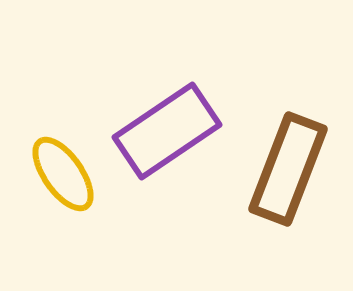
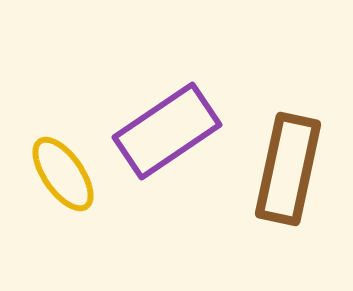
brown rectangle: rotated 9 degrees counterclockwise
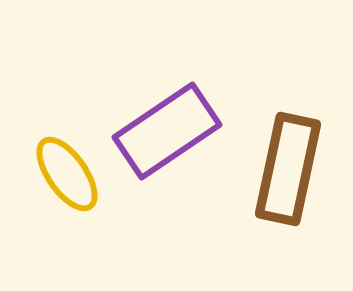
yellow ellipse: moved 4 px right
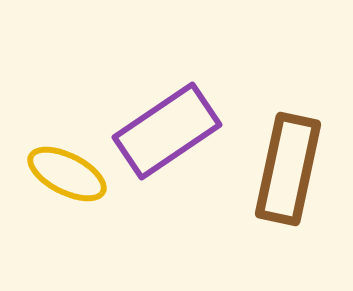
yellow ellipse: rotated 28 degrees counterclockwise
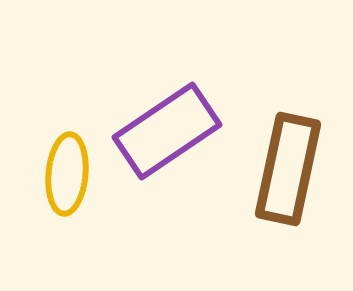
yellow ellipse: rotated 68 degrees clockwise
